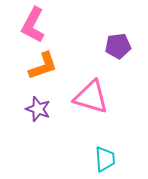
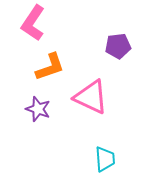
pink L-shape: moved 2 px up; rotated 6 degrees clockwise
orange L-shape: moved 7 px right, 1 px down
pink triangle: rotated 9 degrees clockwise
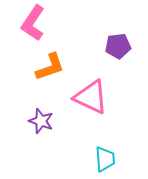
purple star: moved 3 px right, 12 px down
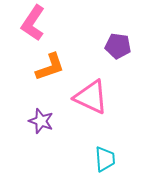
purple pentagon: rotated 15 degrees clockwise
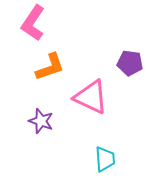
purple pentagon: moved 12 px right, 17 px down
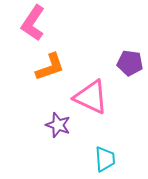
purple star: moved 17 px right, 4 px down
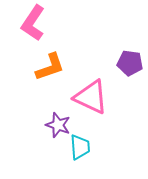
cyan trapezoid: moved 25 px left, 12 px up
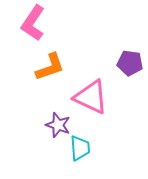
cyan trapezoid: moved 1 px down
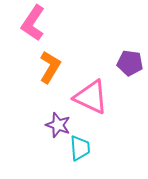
orange L-shape: rotated 40 degrees counterclockwise
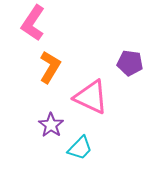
purple star: moved 7 px left; rotated 15 degrees clockwise
cyan trapezoid: rotated 48 degrees clockwise
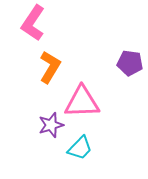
pink triangle: moved 9 px left, 5 px down; rotated 27 degrees counterclockwise
purple star: rotated 20 degrees clockwise
